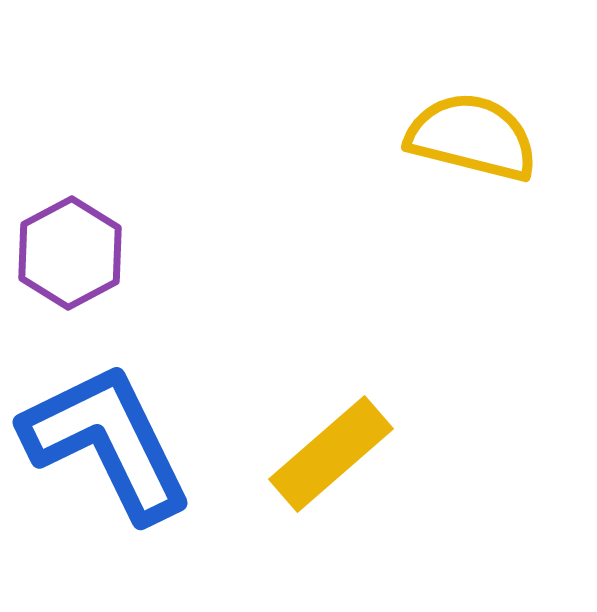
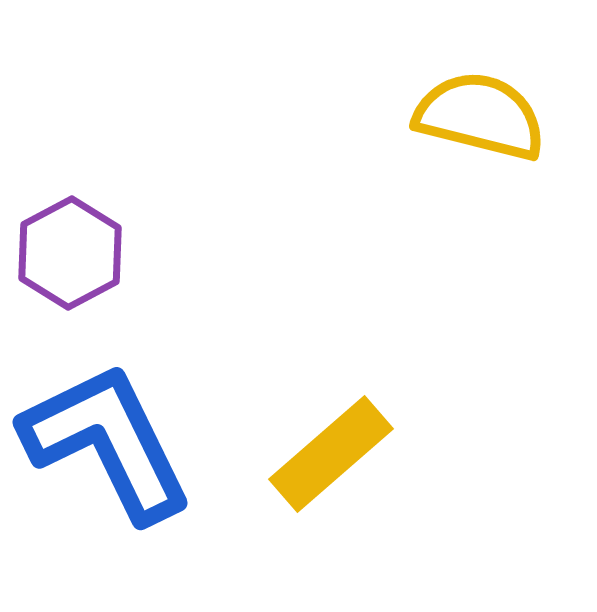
yellow semicircle: moved 8 px right, 21 px up
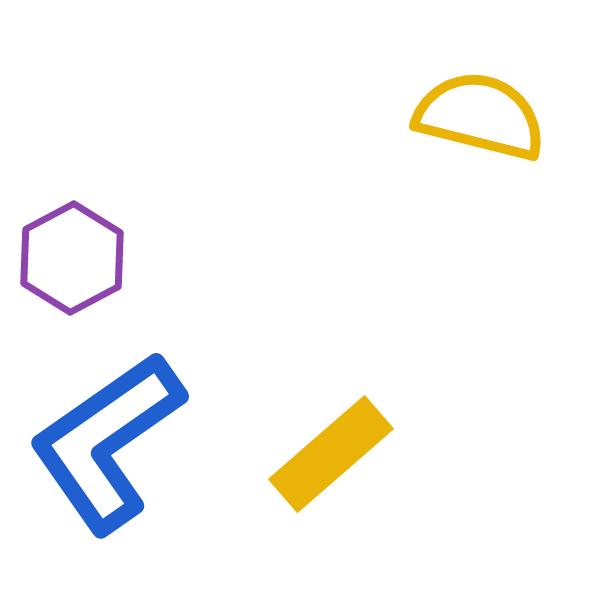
purple hexagon: moved 2 px right, 5 px down
blue L-shape: rotated 99 degrees counterclockwise
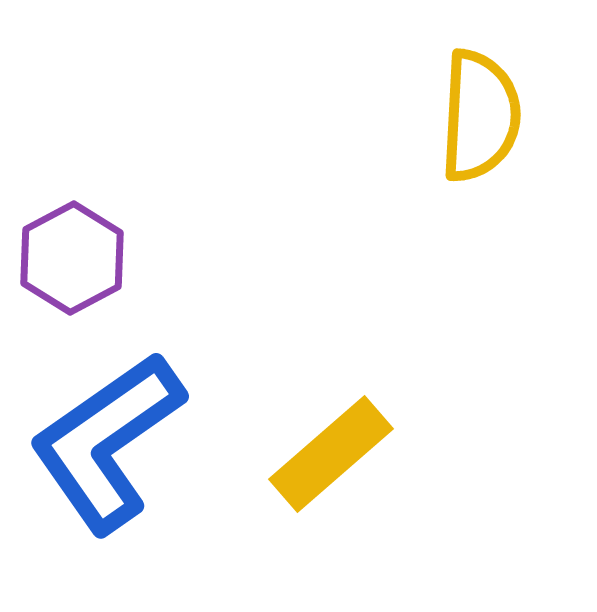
yellow semicircle: rotated 79 degrees clockwise
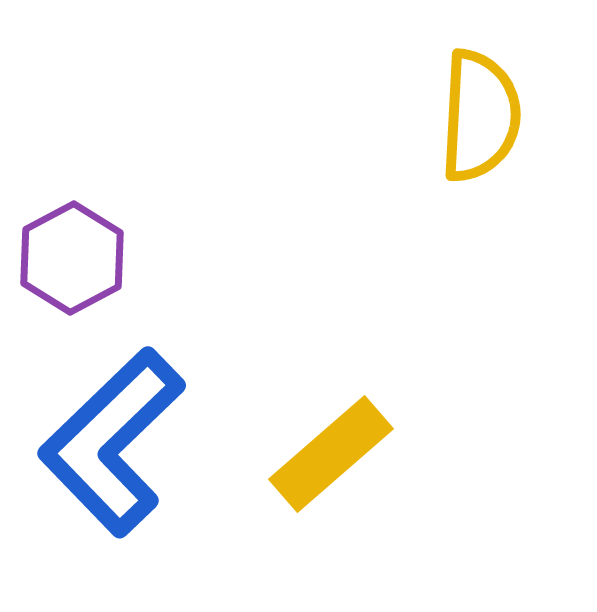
blue L-shape: moved 5 px right; rotated 9 degrees counterclockwise
